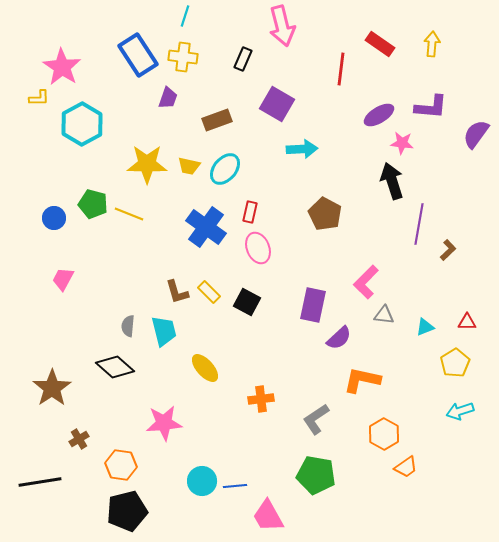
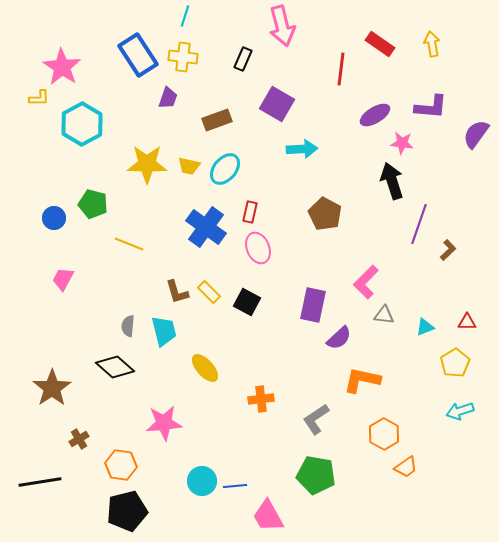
yellow arrow at (432, 44): rotated 15 degrees counterclockwise
purple ellipse at (379, 115): moved 4 px left
yellow line at (129, 214): moved 30 px down
purple line at (419, 224): rotated 9 degrees clockwise
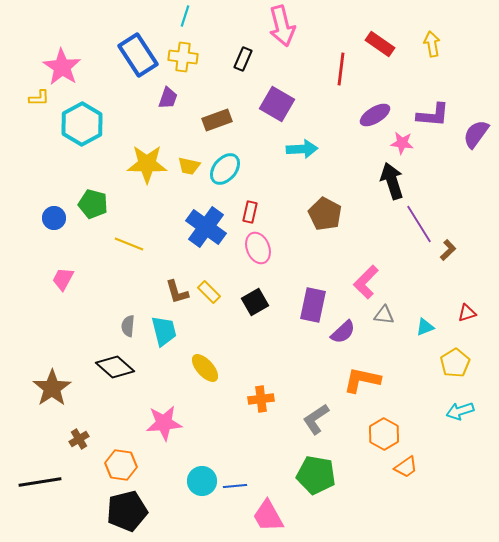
purple L-shape at (431, 107): moved 2 px right, 8 px down
purple line at (419, 224): rotated 51 degrees counterclockwise
black square at (247, 302): moved 8 px right; rotated 32 degrees clockwise
red triangle at (467, 322): moved 9 px up; rotated 18 degrees counterclockwise
purple semicircle at (339, 338): moved 4 px right, 6 px up
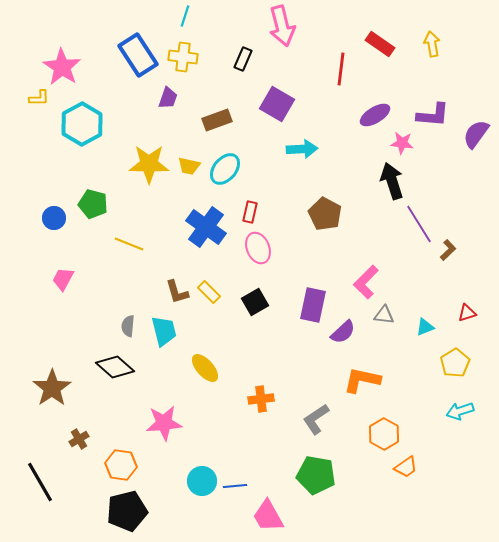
yellow star at (147, 164): moved 2 px right
black line at (40, 482): rotated 69 degrees clockwise
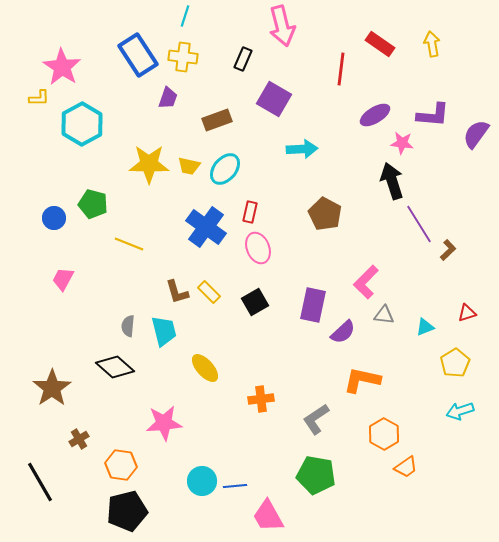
purple square at (277, 104): moved 3 px left, 5 px up
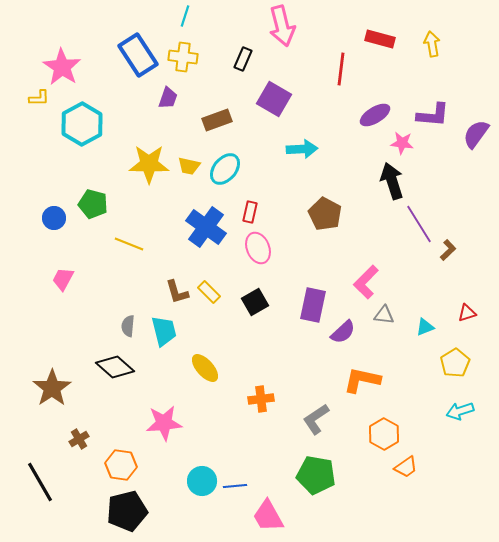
red rectangle at (380, 44): moved 5 px up; rotated 20 degrees counterclockwise
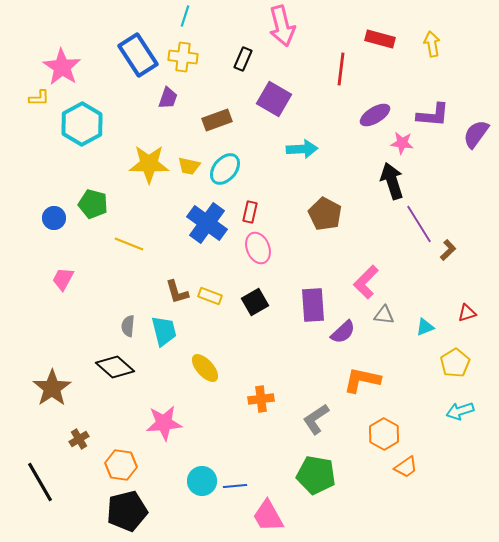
blue cross at (206, 227): moved 1 px right, 4 px up
yellow rectangle at (209, 292): moved 1 px right, 4 px down; rotated 25 degrees counterclockwise
purple rectangle at (313, 305): rotated 16 degrees counterclockwise
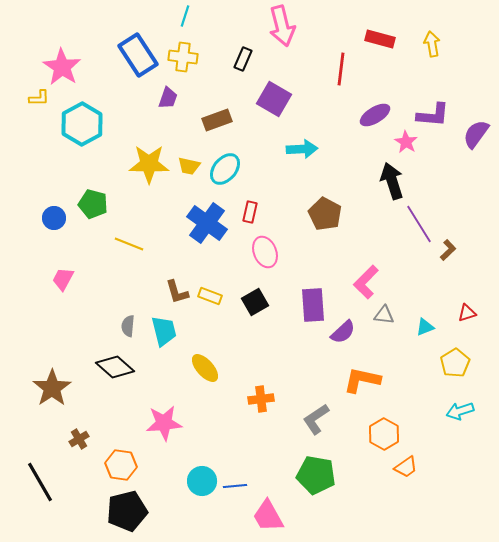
pink star at (402, 143): moved 4 px right, 1 px up; rotated 25 degrees clockwise
pink ellipse at (258, 248): moved 7 px right, 4 px down
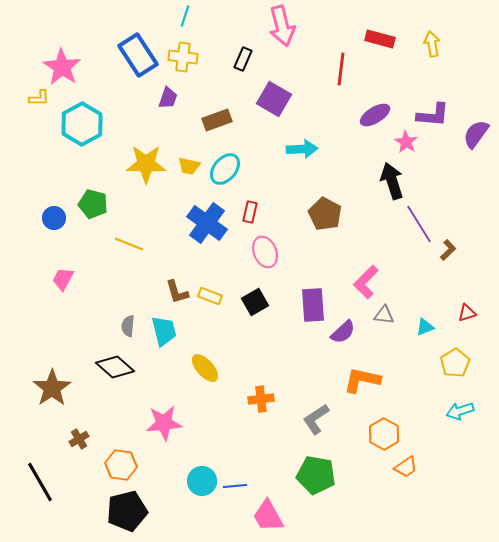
yellow star at (149, 164): moved 3 px left
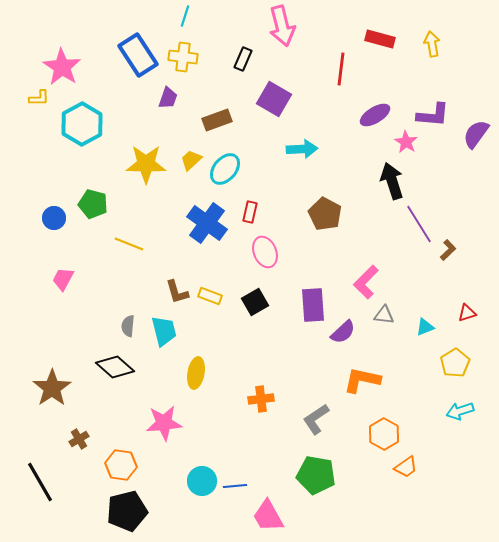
yellow trapezoid at (189, 166): moved 2 px right, 6 px up; rotated 125 degrees clockwise
yellow ellipse at (205, 368): moved 9 px left, 5 px down; rotated 52 degrees clockwise
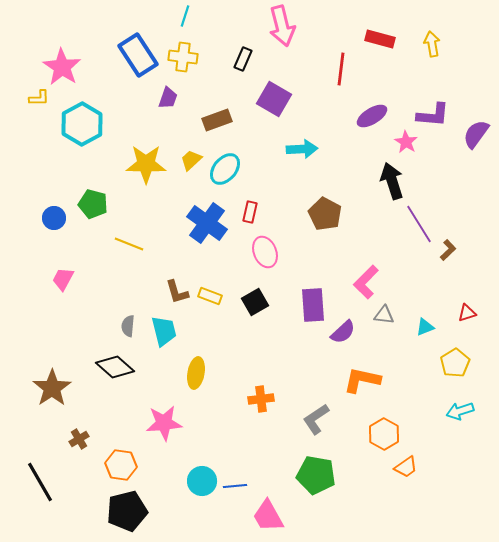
purple ellipse at (375, 115): moved 3 px left, 1 px down
